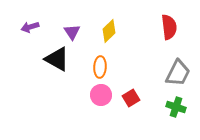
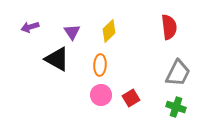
orange ellipse: moved 2 px up
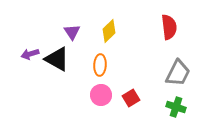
purple arrow: moved 27 px down
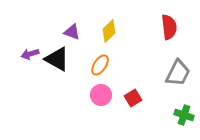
purple triangle: rotated 36 degrees counterclockwise
orange ellipse: rotated 30 degrees clockwise
red square: moved 2 px right
green cross: moved 8 px right, 8 px down
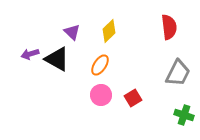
purple triangle: rotated 24 degrees clockwise
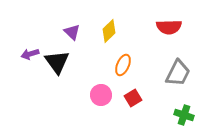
red semicircle: rotated 95 degrees clockwise
black triangle: moved 3 px down; rotated 24 degrees clockwise
orange ellipse: moved 23 px right; rotated 10 degrees counterclockwise
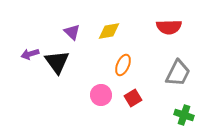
yellow diamond: rotated 35 degrees clockwise
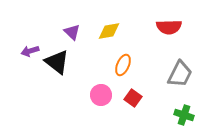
purple arrow: moved 3 px up
black triangle: rotated 16 degrees counterclockwise
gray trapezoid: moved 2 px right, 1 px down
red square: rotated 24 degrees counterclockwise
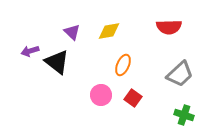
gray trapezoid: rotated 20 degrees clockwise
